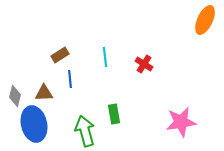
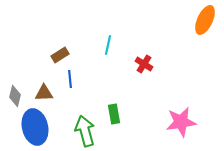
cyan line: moved 3 px right, 12 px up; rotated 18 degrees clockwise
blue ellipse: moved 1 px right, 3 px down
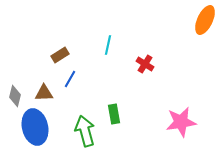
red cross: moved 1 px right
blue line: rotated 36 degrees clockwise
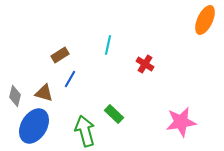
brown triangle: rotated 18 degrees clockwise
green rectangle: rotated 36 degrees counterclockwise
blue ellipse: moved 1 px left, 1 px up; rotated 44 degrees clockwise
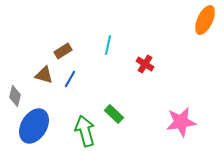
brown rectangle: moved 3 px right, 4 px up
brown triangle: moved 18 px up
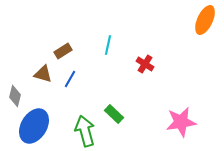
brown triangle: moved 1 px left, 1 px up
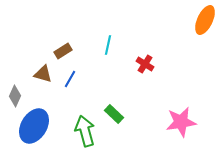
gray diamond: rotated 10 degrees clockwise
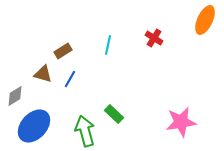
red cross: moved 9 px right, 26 px up
gray diamond: rotated 35 degrees clockwise
blue ellipse: rotated 12 degrees clockwise
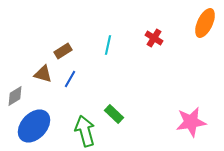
orange ellipse: moved 3 px down
pink star: moved 10 px right
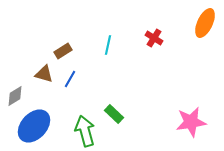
brown triangle: moved 1 px right
